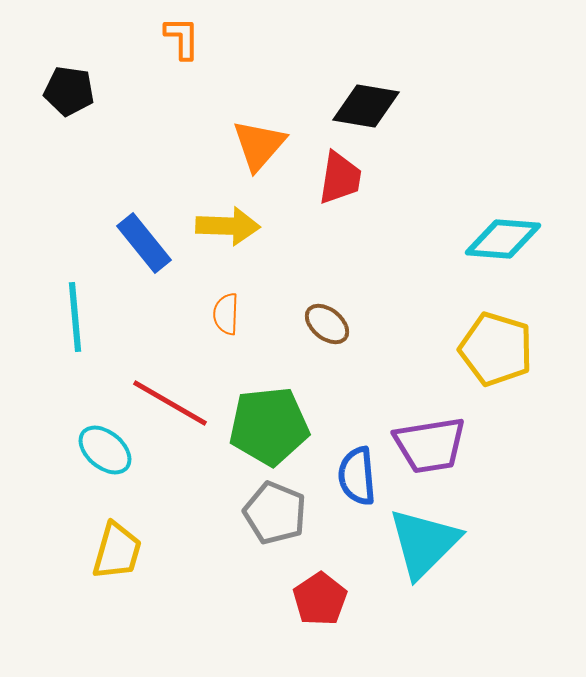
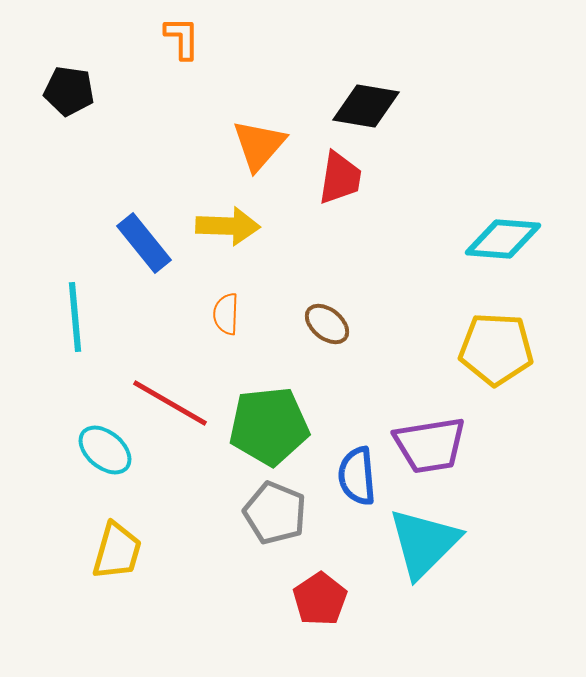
yellow pentagon: rotated 14 degrees counterclockwise
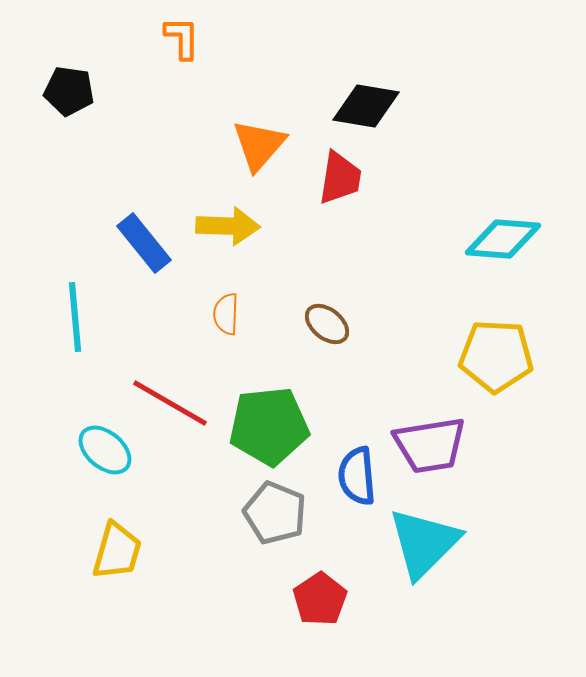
yellow pentagon: moved 7 px down
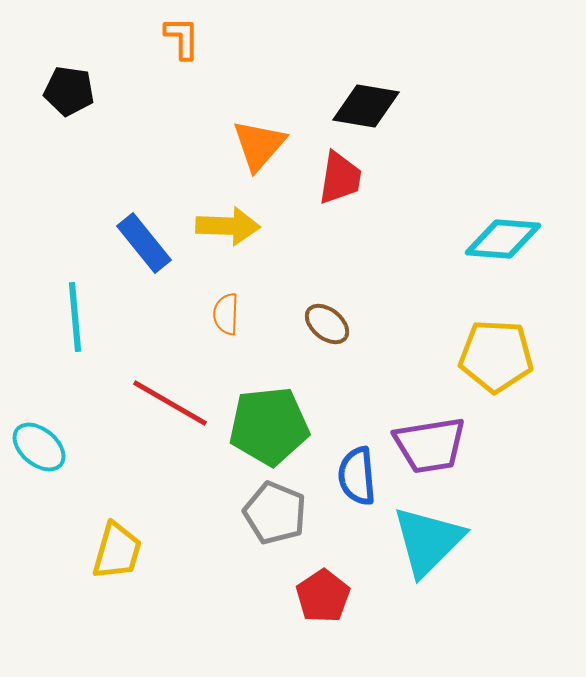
cyan ellipse: moved 66 px left, 3 px up
cyan triangle: moved 4 px right, 2 px up
red pentagon: moved 3 px right, 3 px up
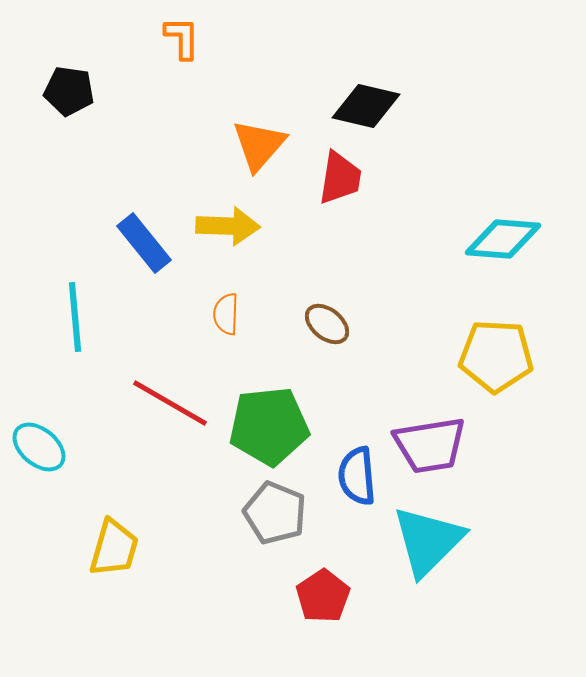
black diamond: rotated 4 degrees clockwise
yellow trapezoid: moved 3 px left, 3 px up
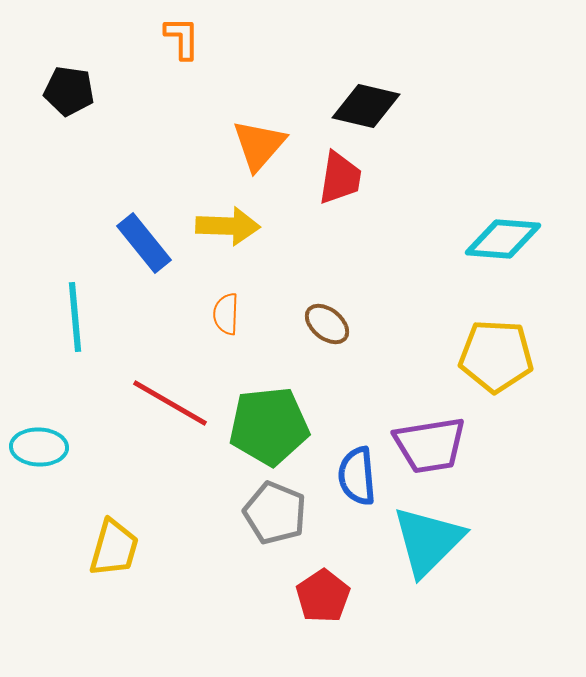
cyan ellipse: rotated 38 degrees counterclockwise
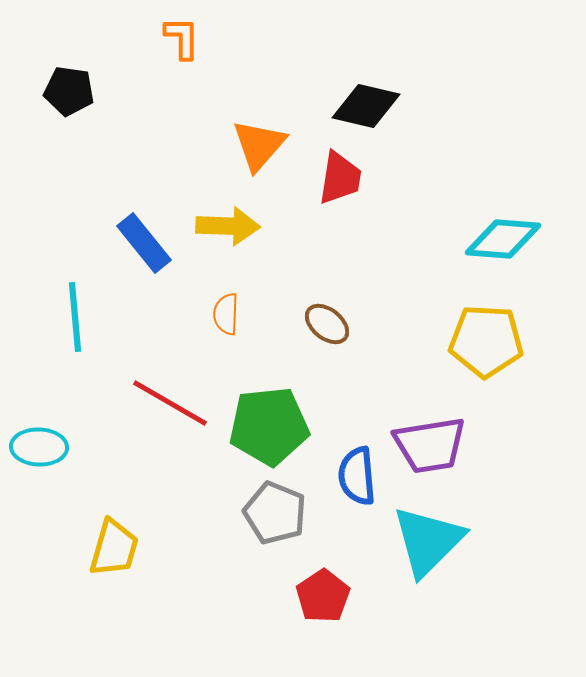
yellow pentagon: moved 10 px left, 15 px up
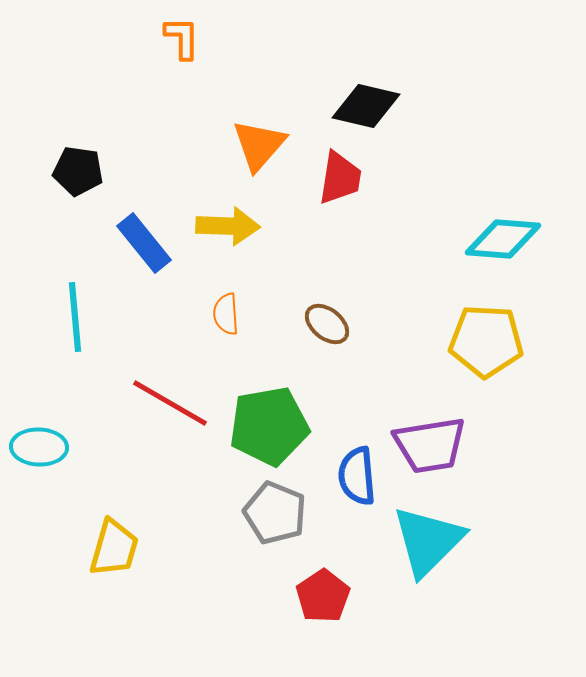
black pentagon: moved 9 px right, 80 px down
orange semicircle: rotated 6 degrees counterclockwise
green pentagon: rotated 4 degrees counterclockwise
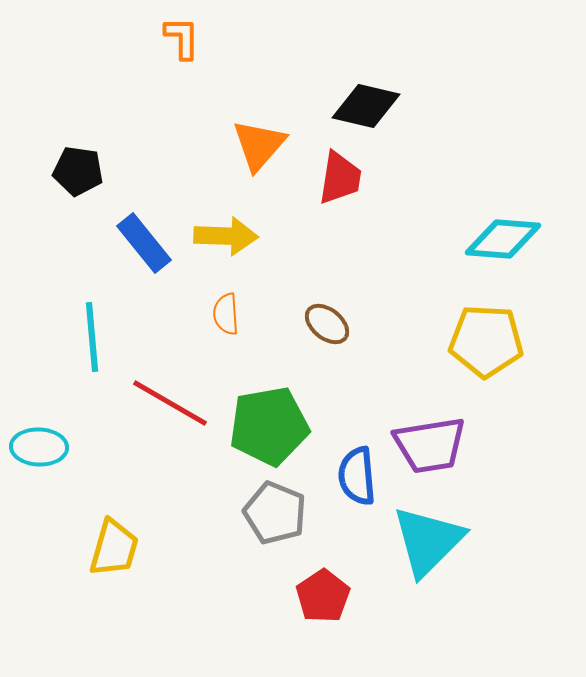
yellow arrow: moved 2 px left, 10 px down
cyan line: moved 17 px right, 20 px down
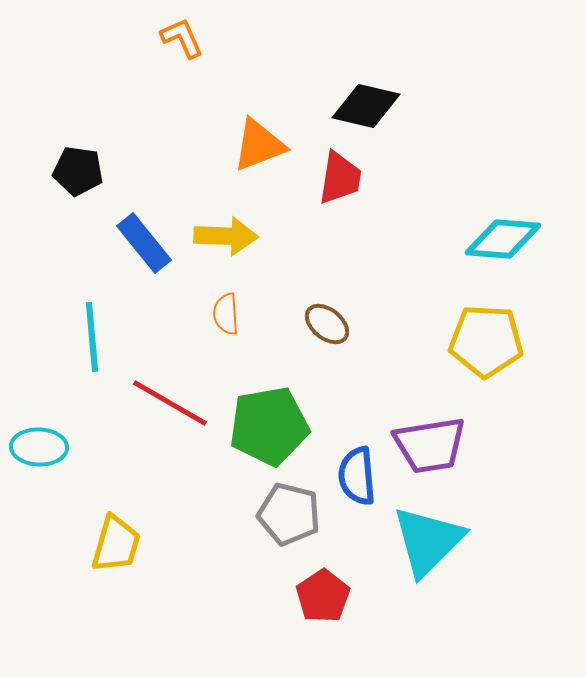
orange L-shape: rotated 24 degrees counterclockwise
orange triangle: rotated 28 degrees clockwise
gray pentagon: moved 14 px right, 1 px down; rotated 8 degrees counterclockwise
yellow trapezoid: moved 2 px right, 4 px up
